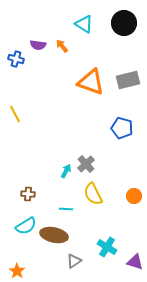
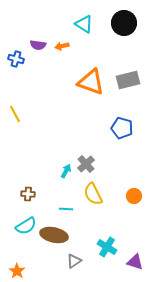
orange arrow: rotated 64 degrees counterclockwise
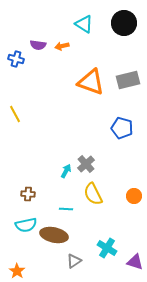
cyan semicircle: moved 1 px up; rotated 20 degrees clockwise
cyan cross: moved 1 px down
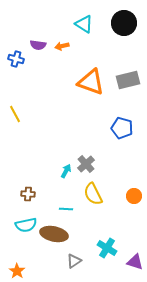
brown ellipse: moved 1 px up
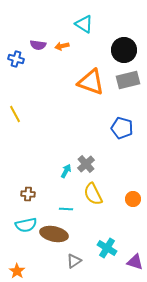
black circle: moved 27 px down
orange circle: moved 1 px left, 3 px down
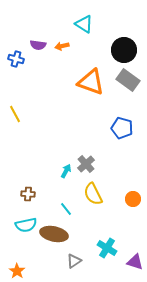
gray rectangle: rotated 50 degrees clockwise
cyan line: rotated 48 degrees clockwise
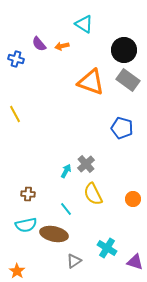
purple semicircle: moved 1 px right, 1 px up; rotated 42 degrees clockwise
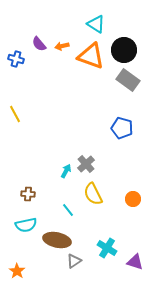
cyan triangle: moved 12 px right
orange triangle: moved 26 px up
cyan line: moved 2 px right, 1 px down
brown ellipse: moved 3 px right, 6 px down
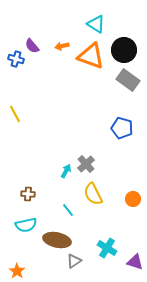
purple semicircle: moved 7 px left, 2 px down
